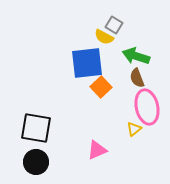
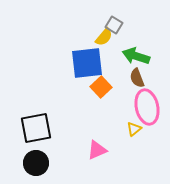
yellow semicircle: rotated 78 degrees counterclockwise
black square: rotated 20 degrees counterclockwise
black circle: moved 1 px down
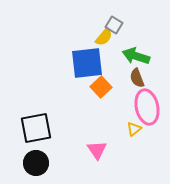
pink triangle: rotated 40 degrees counterclockwise
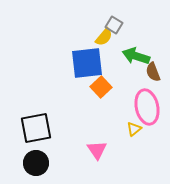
brown semicircle: moved 16 px right, 6 px up
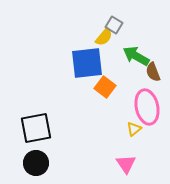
green arrow: rotated 12 degrees clockwise
orange square: moved 4 px right; rotated 10 degrees counterclockwise
pink triangle: moved 29 px right, 14 px down
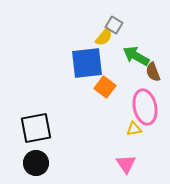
pink ellipse: moved 2 px left
yellow triangle: rotated 28 degrees clockwise
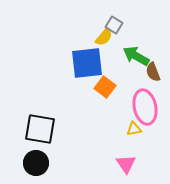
black square: moved 4 px right, 1 px down; rotated 20 degrees clockwise
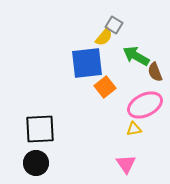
brown semicircle: moved 2 px right
orange square: rotated 15 degrees clockwise
pink ellipse: moved 2 px up; rotated 76 degrees clockwise
black square: rotated 12 degrees counterclockwise
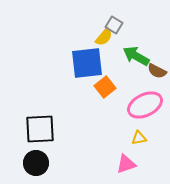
brown semicircle: moved 2 px right, 1 px up; rotated 42 degrees counterclockwise
yellow triangle: moved 5 px right, 9 px down
pink triangle: rotated 45 degrees clockwise
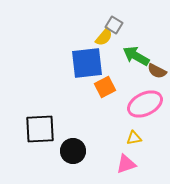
orange square: rotated 10 degrees clockwise
pink ellipse: moved 1 px up
yellow triangle: moved 5 px left
black circle: moved 37 px right, 12 px up
